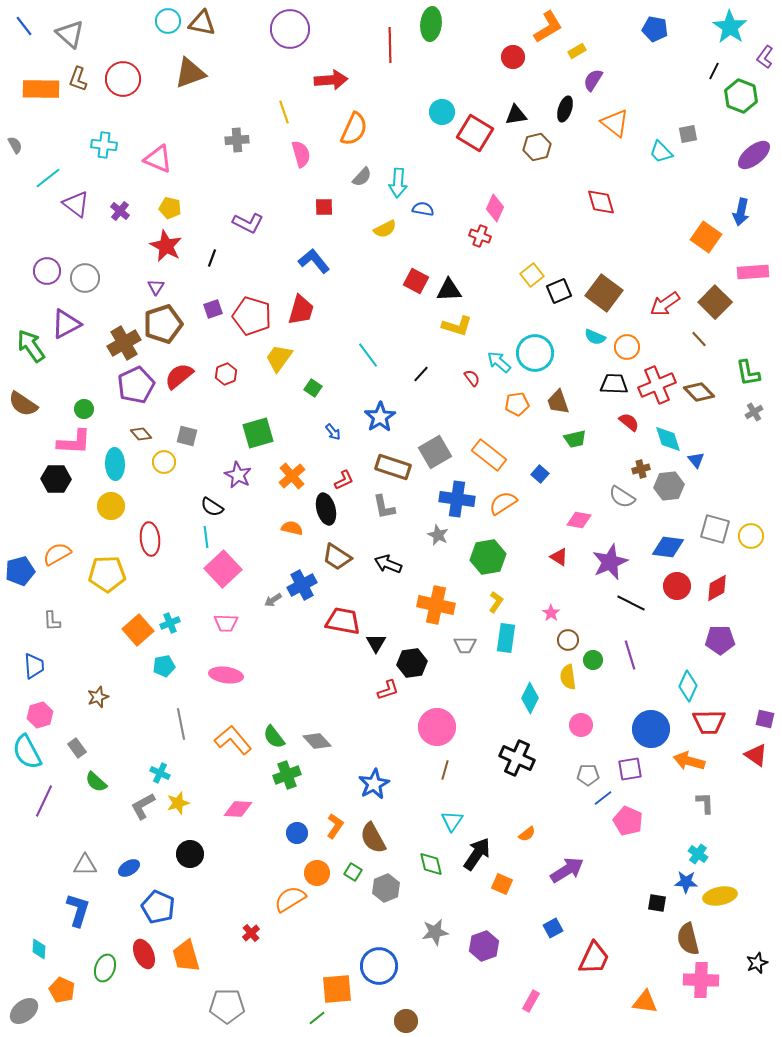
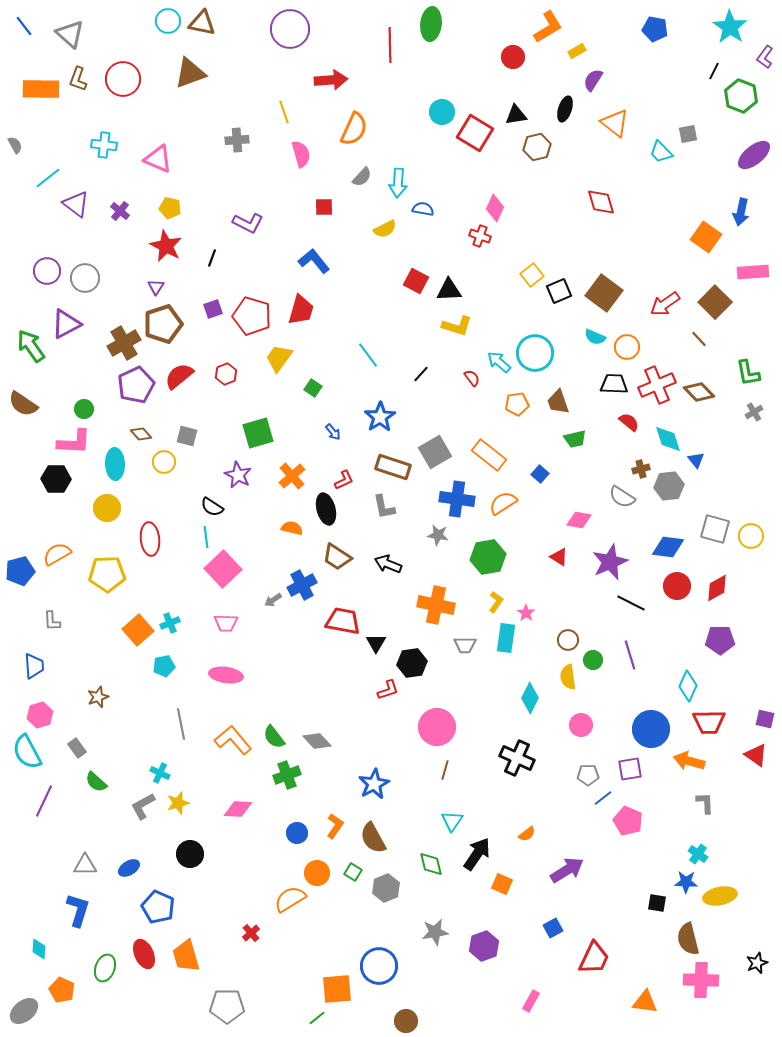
yellow circle at (111, 506): moved 4 px left, 2 px down
gray star at (438, 535): rotated 15 degrees counterclockwise
pink star at (551, 613): moved 25 px left
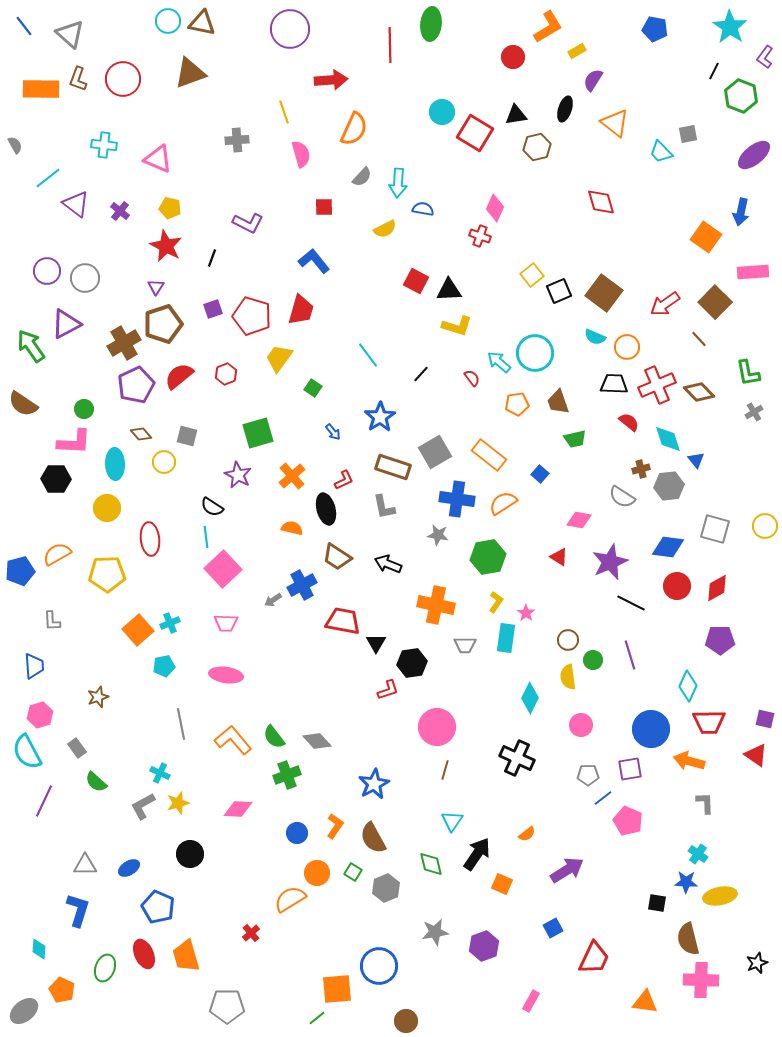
yellow circle at (751, 536): moved 14 px right, 10 px up
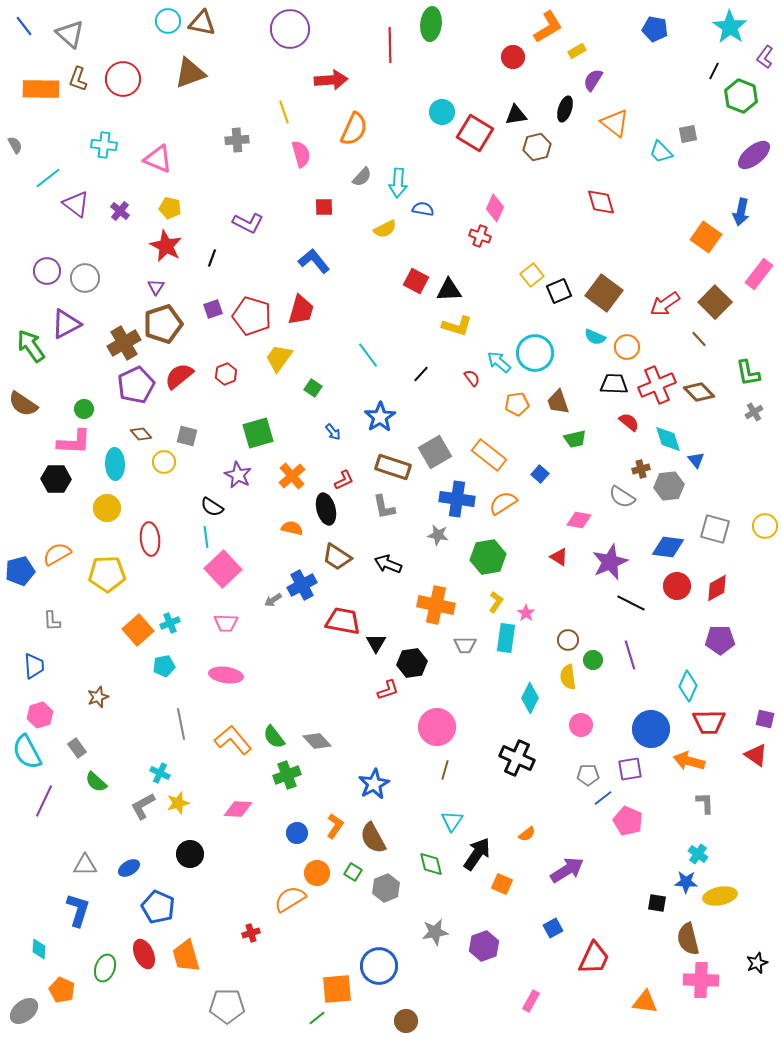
pink rectangle at (753, 272): moved 6 px right, 2 px down; rotated 48 degrees counterclockwise
red cross at (251, 933): rotated 24 degrees clockwise
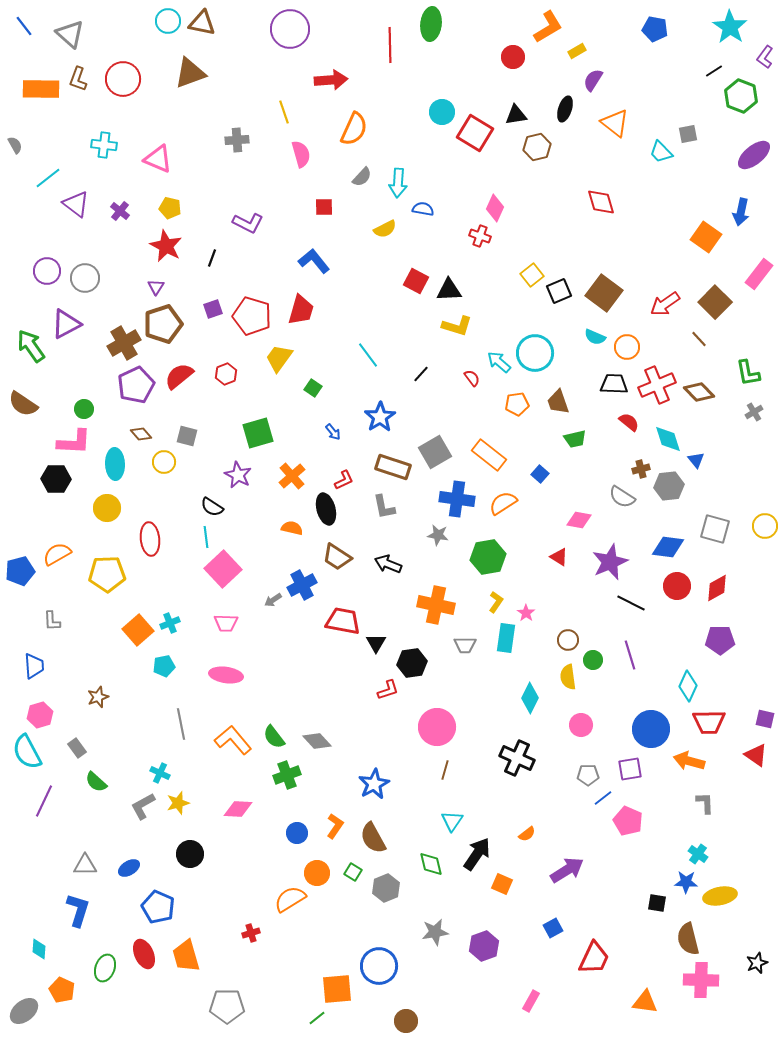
black line at (714, 71): rotated 30 degrees clockwise
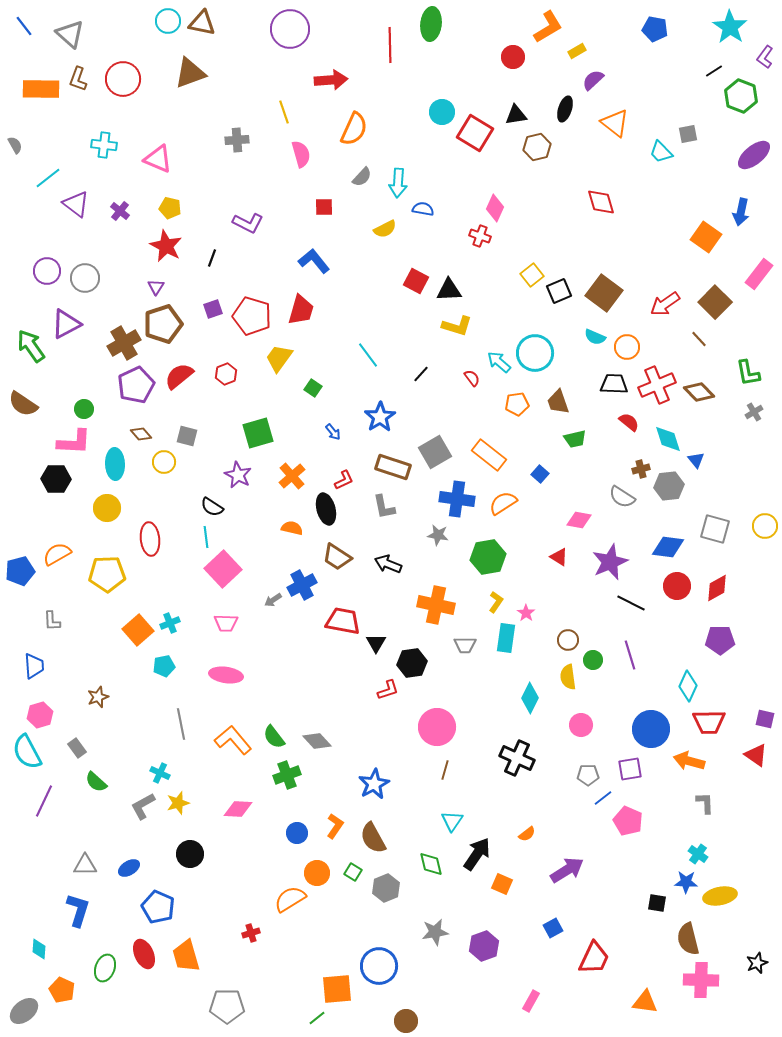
purple semicircle at (593, 80): rotated 15 degrees clockwise
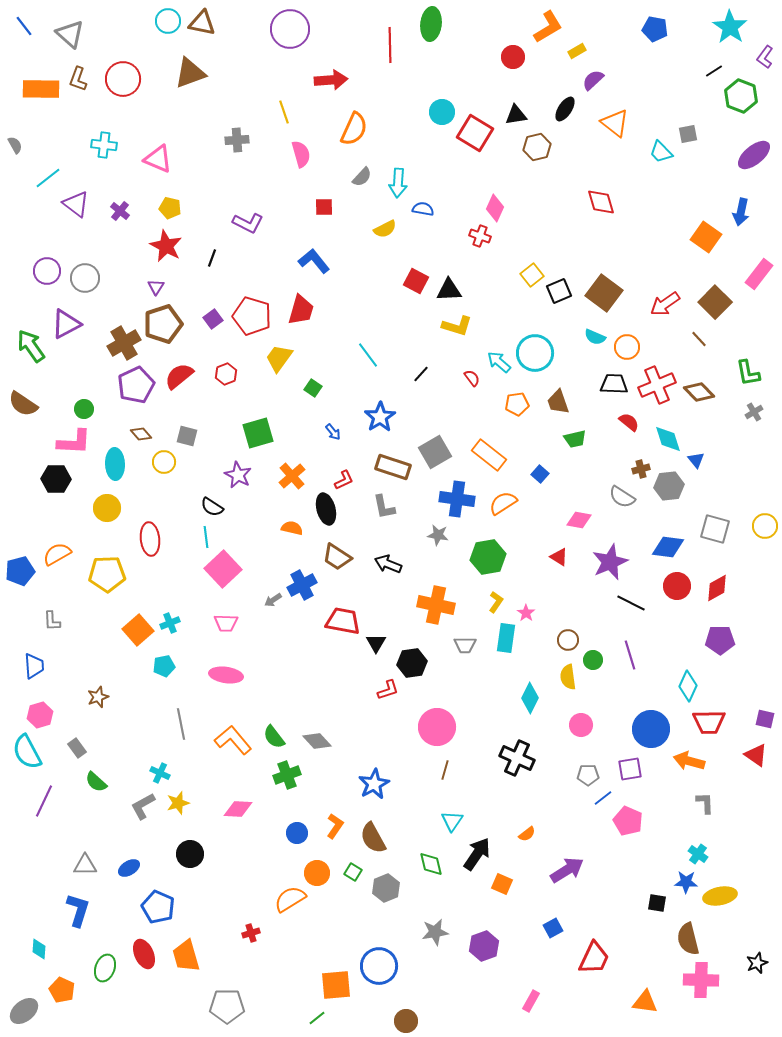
black ellipse at (565, 109): rotated 15 degrees clockwise
purple square at (213, 309): moved 10 px down; rotated 18 degrees counterclockwise
orange square at (337, 989): moved 1 px left, 4 px up
